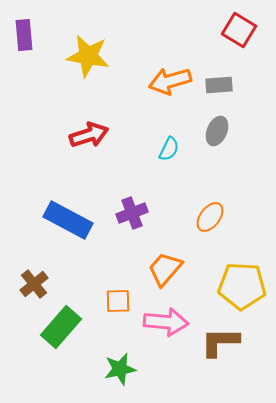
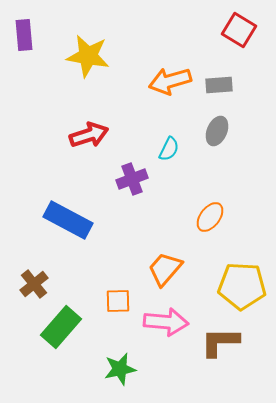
purple cross: moved 34 px up
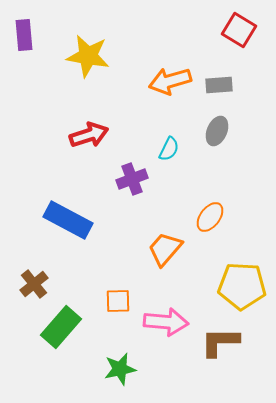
orange trapezoid: moved 20 px up
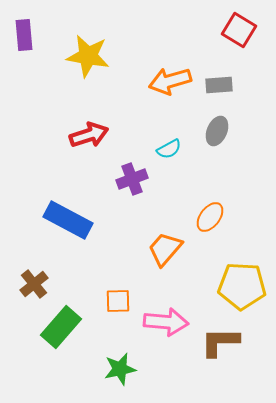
cyan semicircle: rotated 35 degrees clockwise
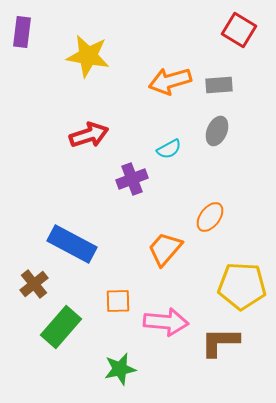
purple rectangle: moved 2 px left, 3 px up; rotated 12 degrees clockwise
blue rectangle: moved 4 px right, 24 px down
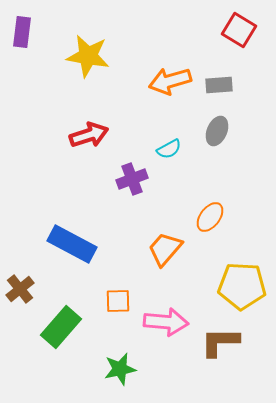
brown cross: moved 14 px left, 5 px down
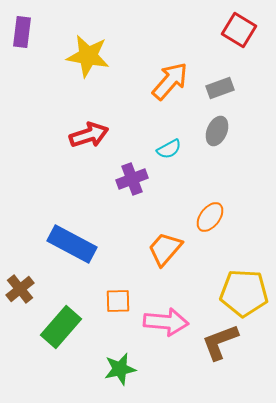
orange arrow: rotated 147 degrees clockwise
gray rectangle: moved 1 px right, 3 px down; rotated 16 degrees counterclockwise
yellow pentagon: moved 2 px right, 7 px down
brown L-shape: rotated 21 degrees counterclockwise
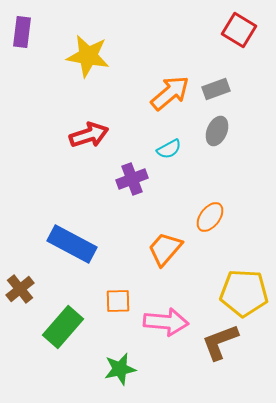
orange arrow: moved 12 px down; rotated 9 degrees clockwise
gray rectangle: moved 4 px left, 1 px down
green rectangle: moved 2 px right
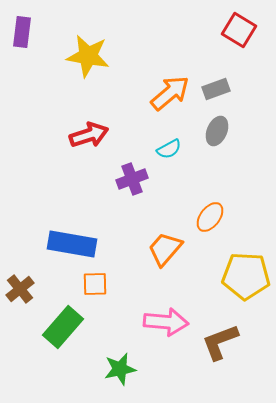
blue rectangle: rotated 18 degrees counterclockwise
yellow pentagon: moved 2 px right, 17 px up
orange square: moved 23 px left, 17 px up
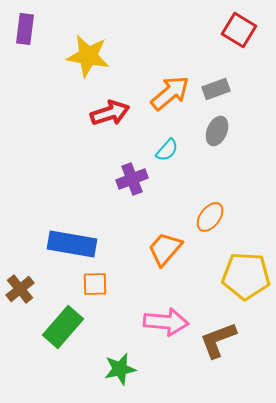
purple rectangle: moved 3 px right, 3 px up
red arrow: moved 21 px right, 22 px up
cyan semicircle: moved 2 px left, 1 px down; rotated 20 degrees counterclockwise
brown L-shape: moved 2 px left, 2 px up
